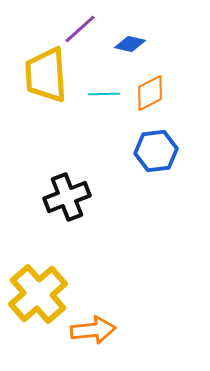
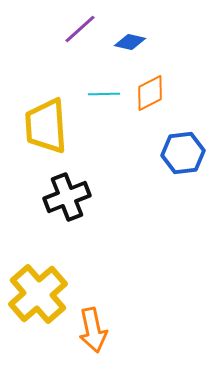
blue diamond: moved 2 px up
yellow trapezoid: moved 51 px down
blue hexagon: moved 27 px right, 2 px down
orange arrow: rotated 84 degrees clockwise
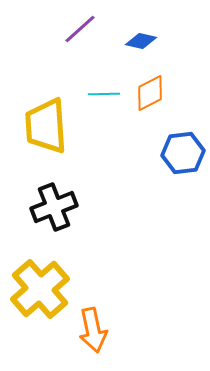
blue diamond: moved 11 px right, 1 px up
black cross: moved 13 px left, 10 px down
yellow cross: moved 2 px right, 5 px up
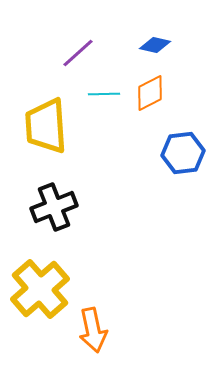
purple line: moved 2 px left, 24 px down
blue diamond: moved 14 px right, 4 px down
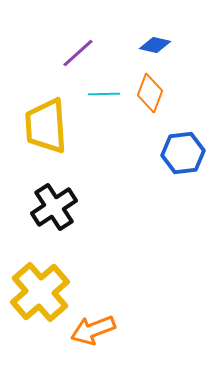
orange diamond: rotated 42 degrees counterclockwise
black cross: rotated 12 degrees counterclockwise
yellow cross: moved 3 px down
orange arrow: rotated 81 degrees clockwise
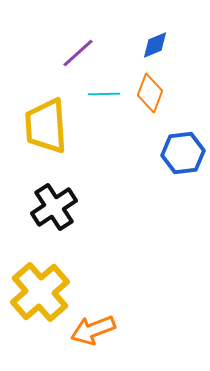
blue diamond: rotated 36 degrees counterclockwise
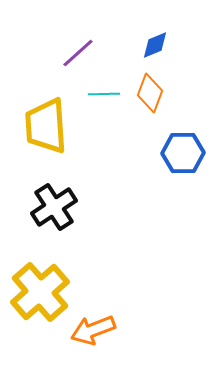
blue hexagon: rotated 6 degrees clockwise
